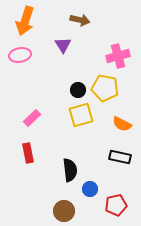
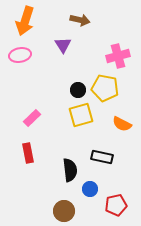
black rectangle: moved 18 px left
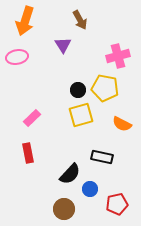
brown arrow: rotated 48 degrees clockwise
pink ellipse: moved 3 px left, 2 px down
black semicircle: moved 4 px down; rotated 50 degrees clockwise
red pentagon: moved 1 px right, 1 px up
brown circle: moved 2 px up
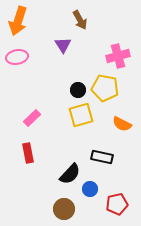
orange arrow: moved 7 px left
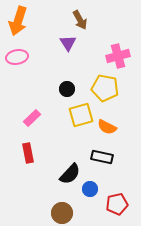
purple triangle: moved 5 px right, 2 px up
black circle: moved 11 px left, 1 px up
orange semicircle: moved 15 px left, 3 px down
brown circle: moved 2 px left, 4 px down
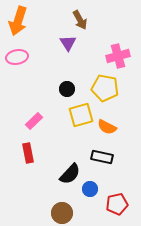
pink rectangle: moved 2 px right, 3 px down
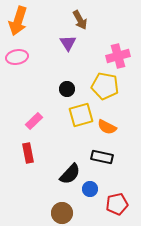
yellow pentagon: moved 2 px up
